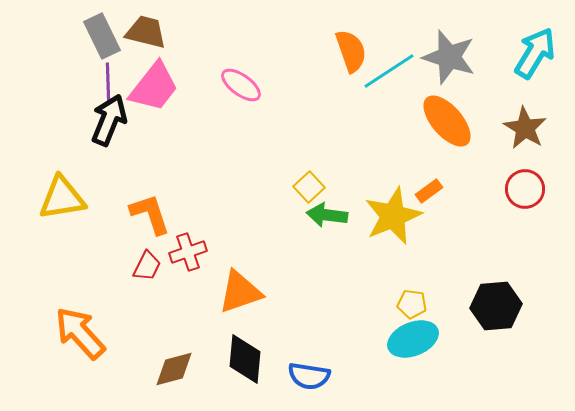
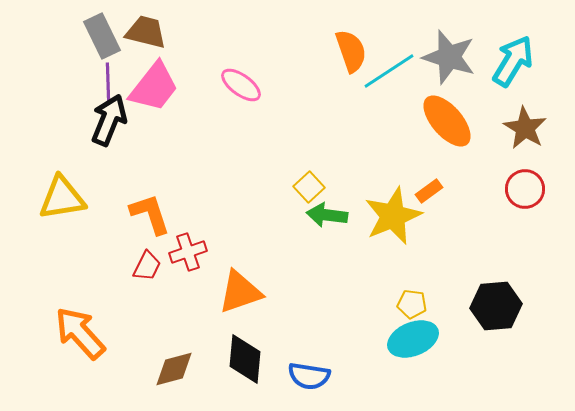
cyan arrow: moved 22 px left, 8 px down
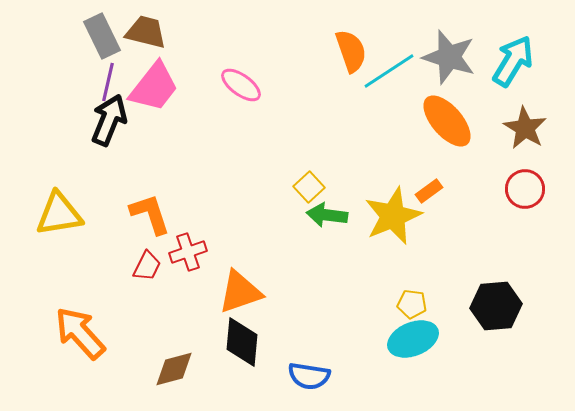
purple line: rotated 15 degrees clockwise
yellow triangle: moved 3 px left, 16 px down
black diamond: moved 3 px left, 17 px up
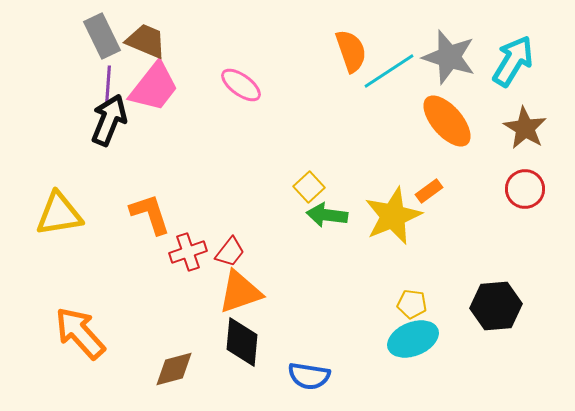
brown trapezoid: moved 9 px down; rotated 9 degrees clockwise
purple line: moved 3 px down; rotated 9 degrees counterclockwise
red trapezoid: moved 83 px right, 14 px up; rotated 12 degrees clockwise
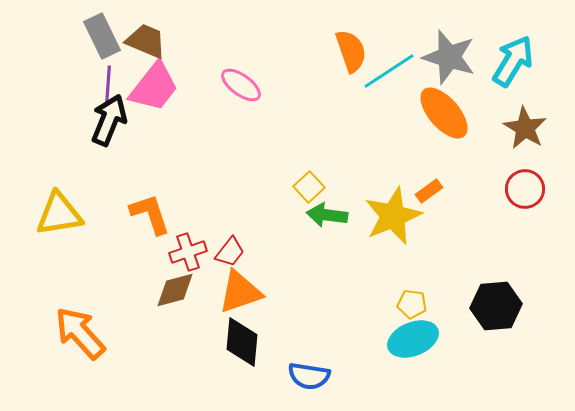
orange ellipse: moved 3 px left, 8 px up
brown diamond: moved 1 px right, 79 px up
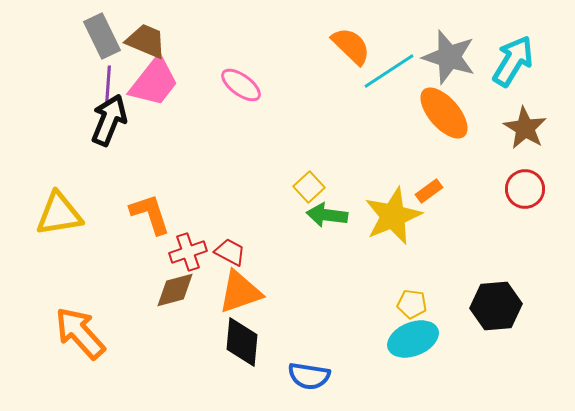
orange semicircle: moved 5 px up; rotated 27 degrees counterclockwise
pink trapezoid: moved 5 px up
red trapezoid: rotated 100 degrees counterclockwise
